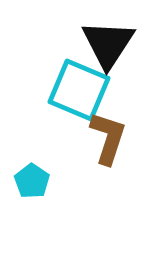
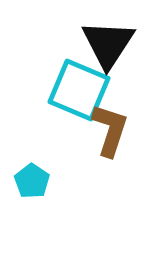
brown L-shape: moved 2 px right, 8 px up
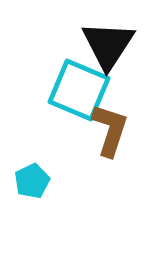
black triangle: moved 1 px down
cyan pentagon: rotated 12 degrees clockwise
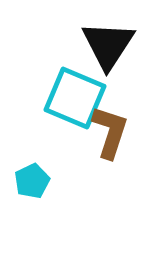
cyan square: moved 4 px left, 8 px down
brown L-shape: moved 2 px down
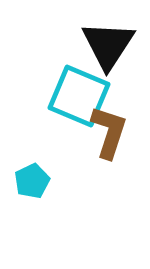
cyan square: moved 4 px right, 2 px up
brown L-shape: moved 1 px left
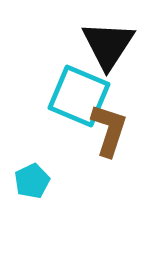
brown L-shape: moved 2 px up
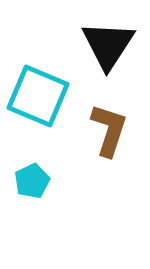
cyan square: moved 41 px left
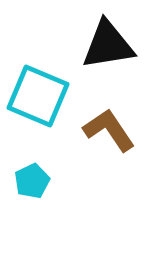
black triangle: rotated 48 degrees clockwise
brown L-shape: rotated 52 degrees counterclockwise
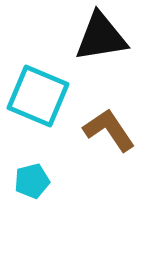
black triangle: moved 7 px left, 8 px up
cyan pentagon: rotated 12 degrees clockwise
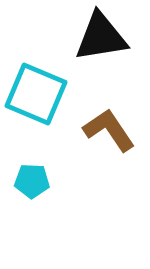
cyan square: moved 2 px left, 2 px up
cyan pentagon: rotated 16 degrees clockwise
